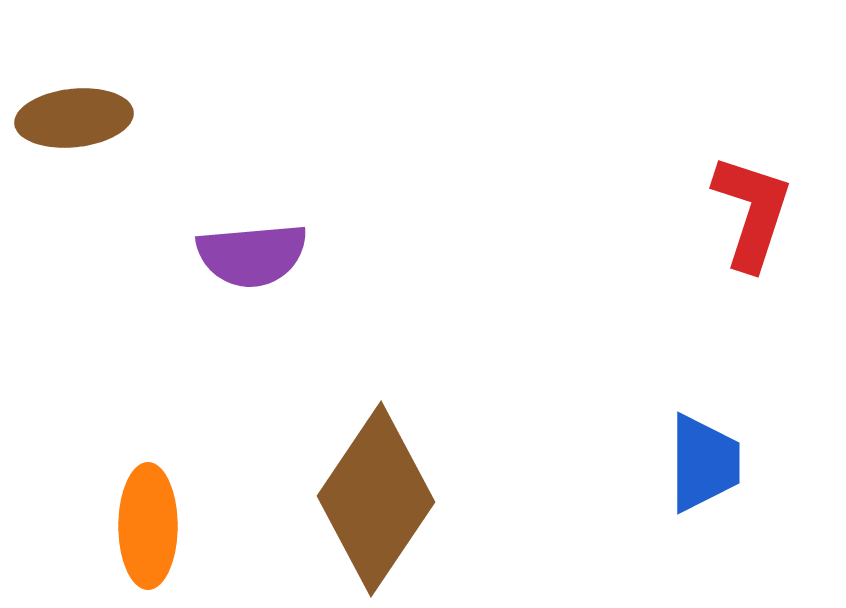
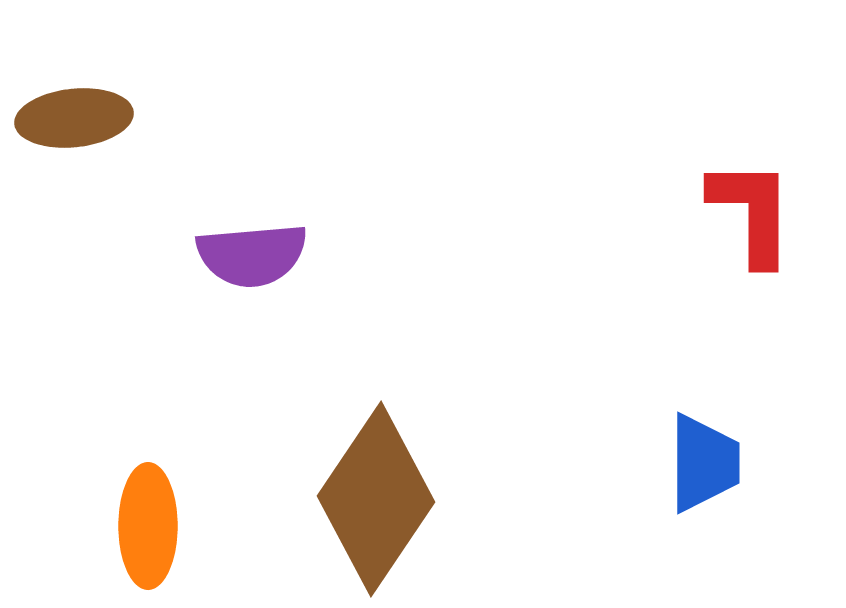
red L-shape: rotated 18 degrees counterclockwise
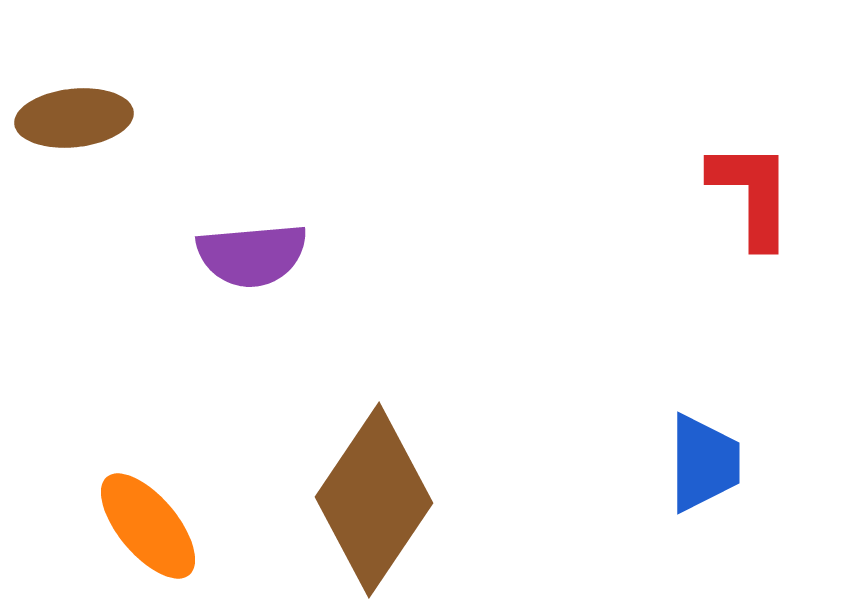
red L-shape: moved 18 px up
brown diamond: moved 2 px left, 1 px down
orange ellipse: rotated 40 degrees counterclockwise
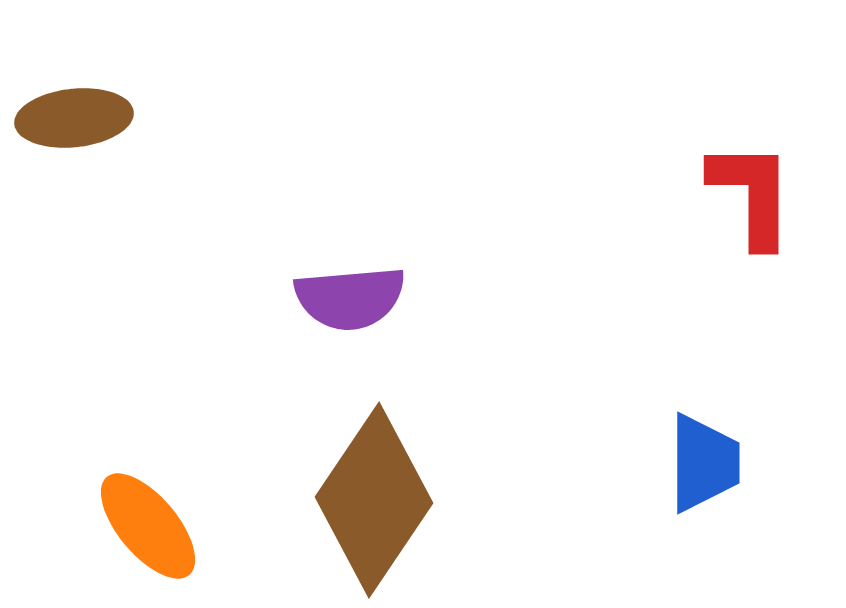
purple semicircle: moved 98 px right, 43 px down
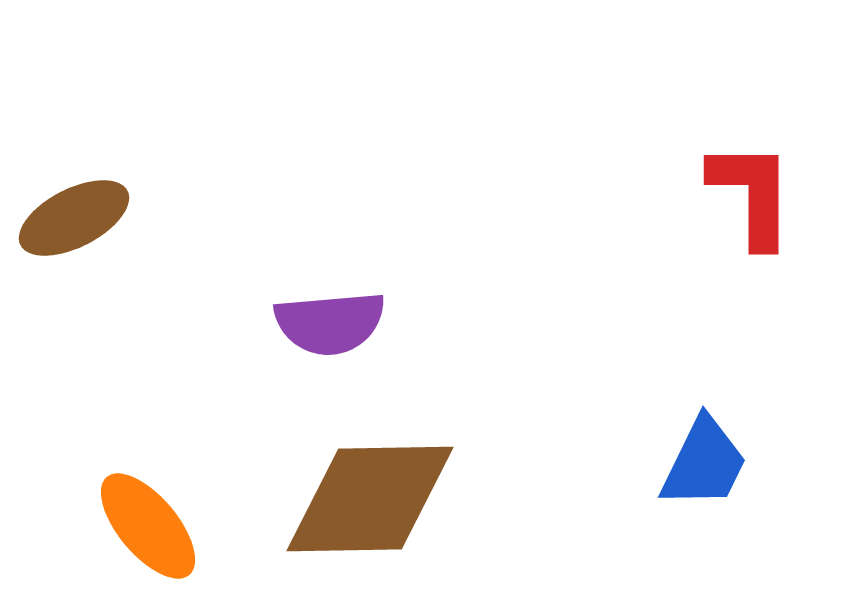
brown ellipse: moved 100 px down; rotated 21 degrees counterclockwise
purple semicircle: moved 20 px left, 25 px down
blue trapezoid: rotated 26 degrees clockwise
brown diamond: moved 4 px left, 1 px up; rotated 55 degrees clockwise
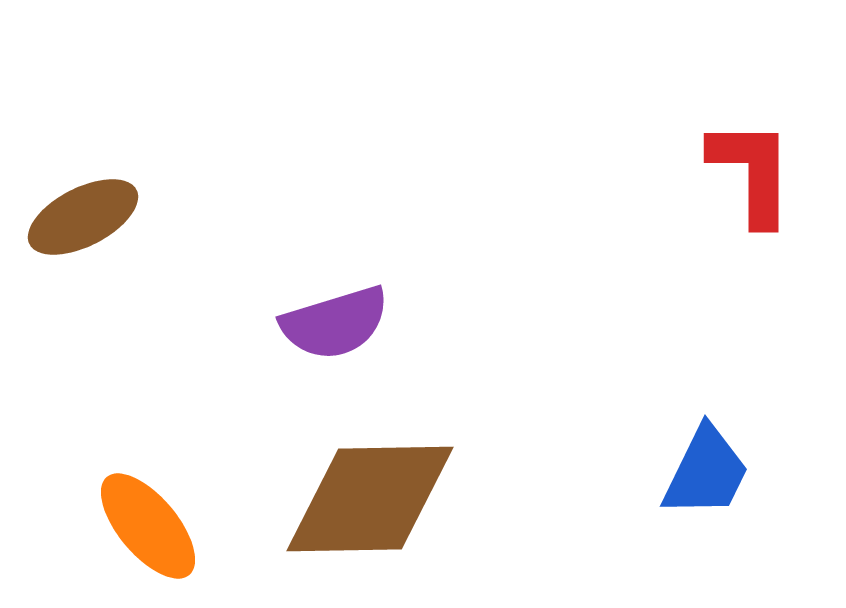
red L-shape: moved 22 px up
brown ellipse: moved 9 px right, 1 px up
purple semicircle: moved 5 px right; rotated 12 degrees counterclockwise
blue trapezoid: moved 2 px right, 9 px down
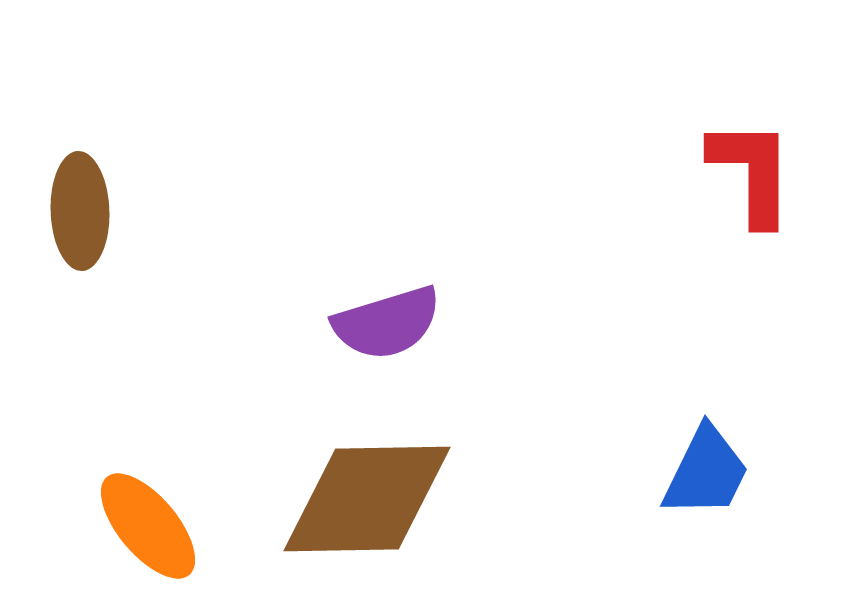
brown ellipse: moved 3 px left, 6 px up; rotated 65 degrees counterclockwise
purple semicircle: moved 52 px right
brown diamond: moved 3 px left
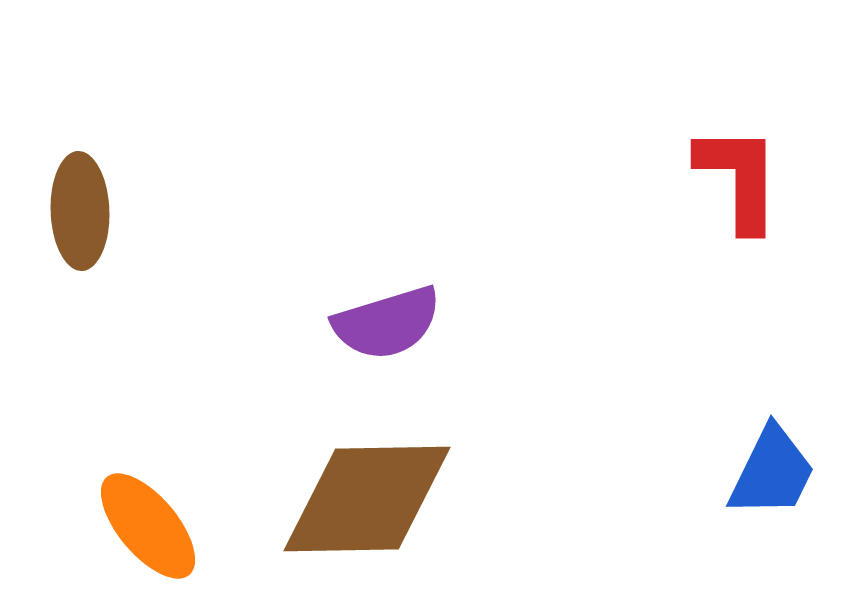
red L-shape: moved 13 px left, 6 px down
blue trapezoid: moved 66 px right
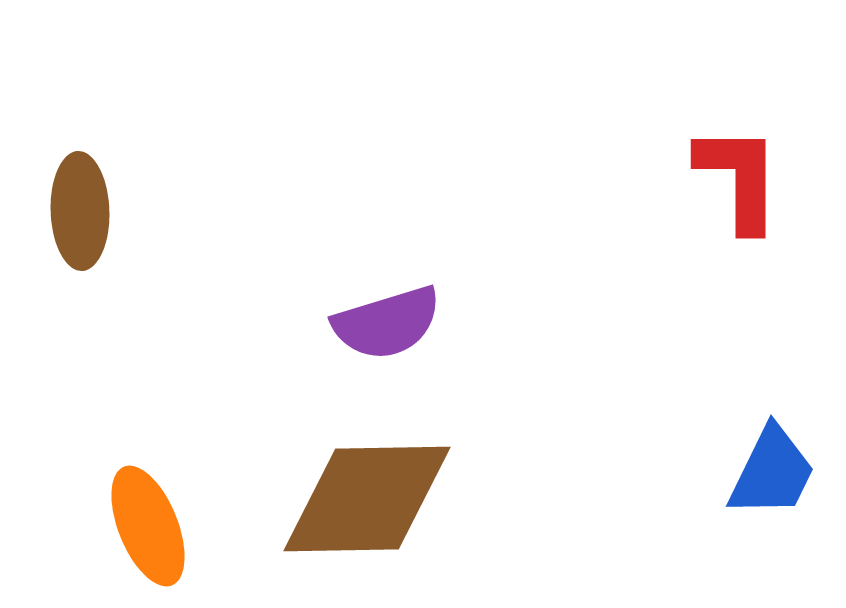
orange ellipse: rotated 18 degrees clockwise
